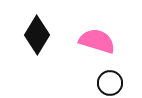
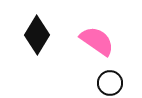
pink semicircle: rotated 18 degrees clockwise
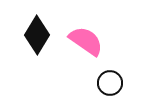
pink semicircle: moved 11 px left
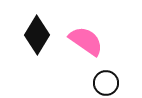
black circle: moved 4 px left
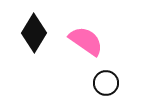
black diamond: moved 3 px left, 2 px up
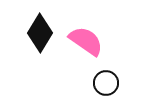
black diamond: moved 6 px right
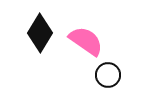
black circle: moved 2 px right, 8 px up
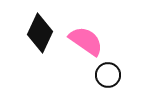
black diamond: rotated 6 degrees counterclockwise
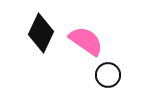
black diamond: moved 1 px right
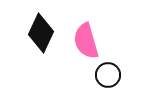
pink semicircle: rotated 141 degrees counterclockwise
